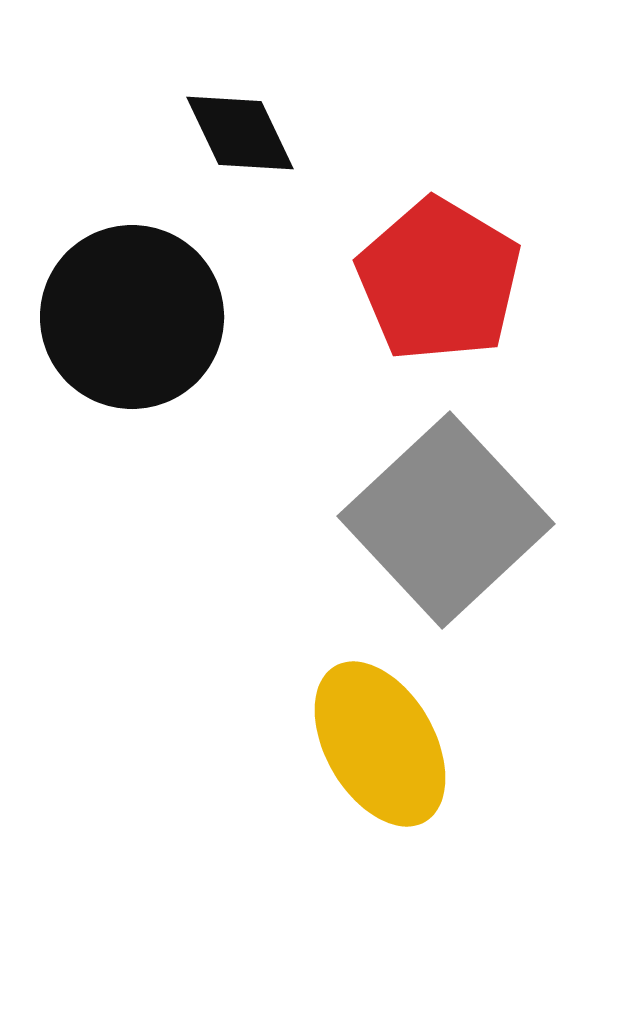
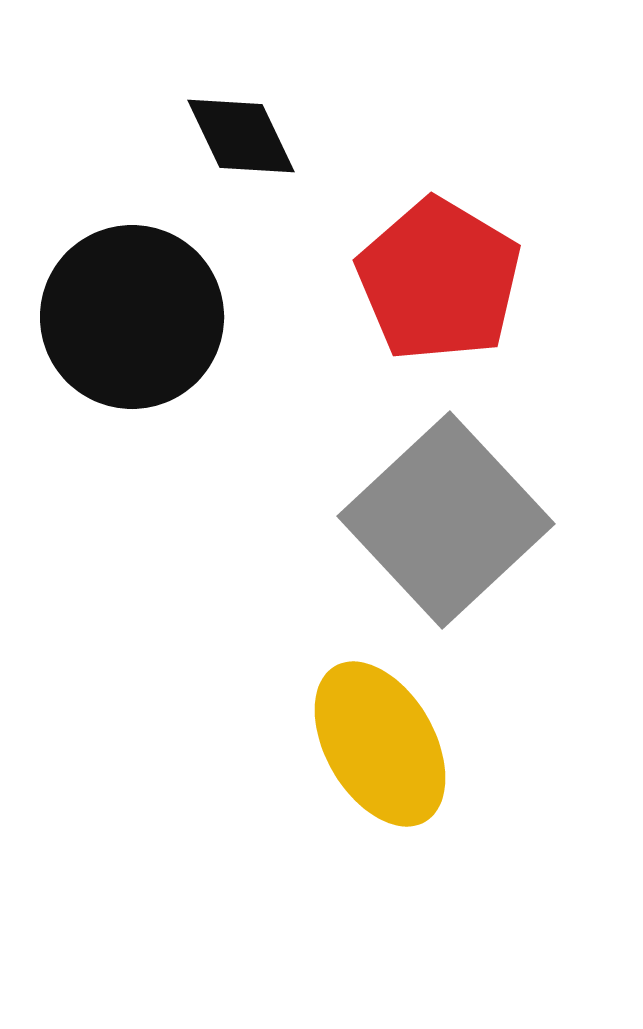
black diamond: moved 1 px right, 3 px down
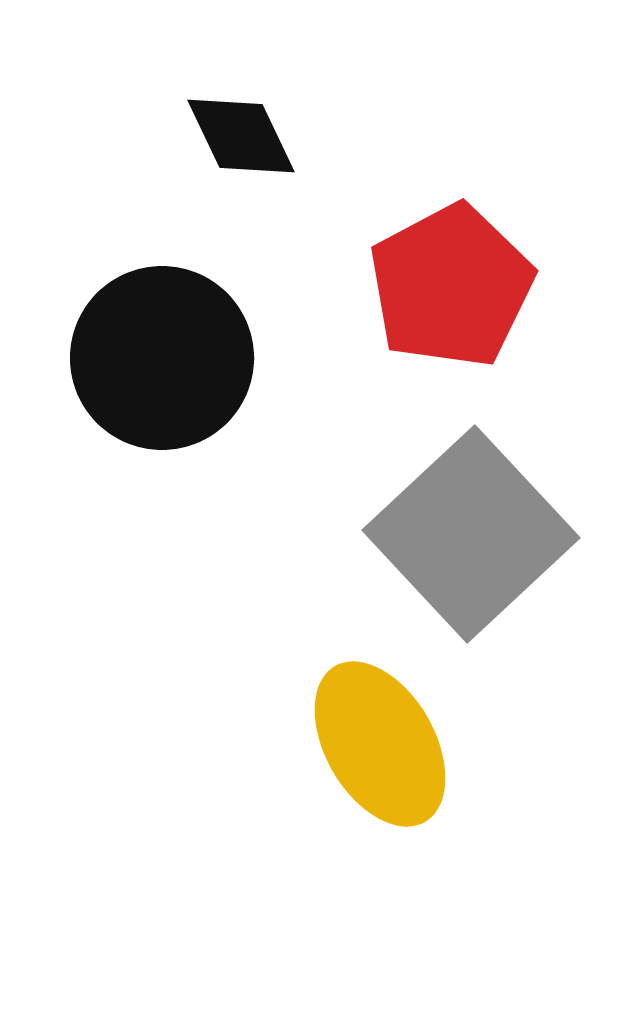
red pentagon: moved 12 px right, 6 px down; rotated 13 degrees clockwise
black circle: moved 30 px right, 41 px down
gray square: moved 25 px right, 14 px down
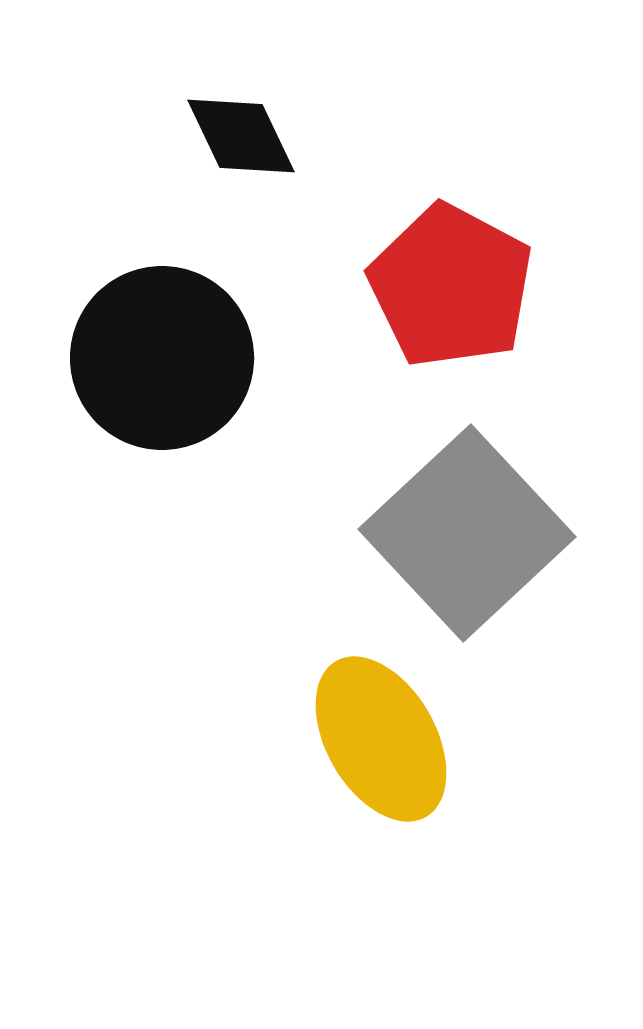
red pentagon: rotated 16 degrees counterclockwise
gray square: moved 4 px left, 1 px up
yellow ellipse: moved 1 px right, 5 px up
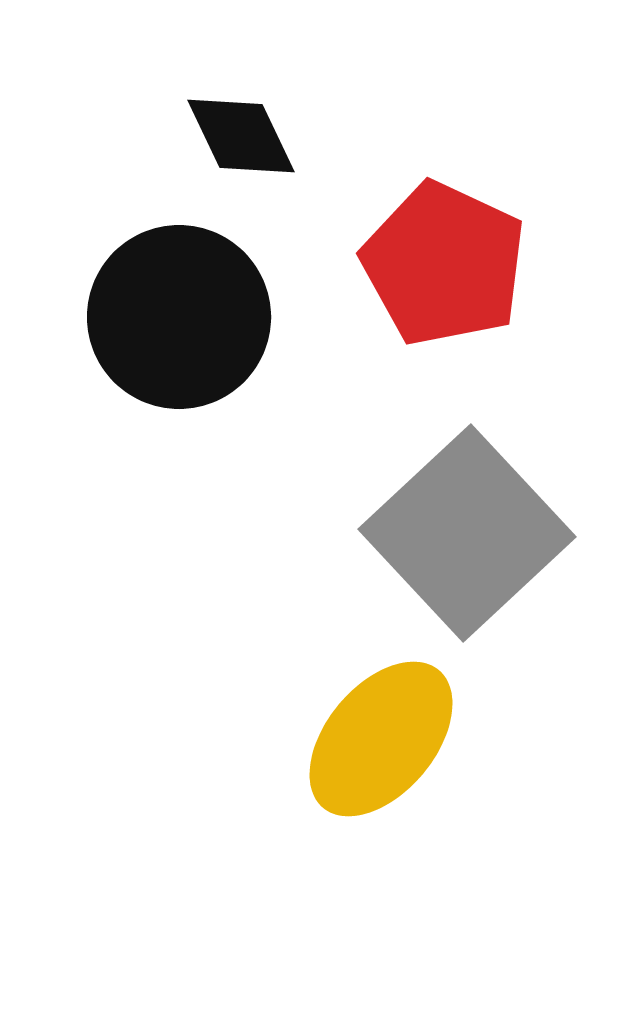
red pentagon: moved 7 px left, 22 px up; rotated 3 degrees counterclockwise
black circle: moved 17 px right, 41 px up
yellow ellipse: rotated 70 degrees clockwise
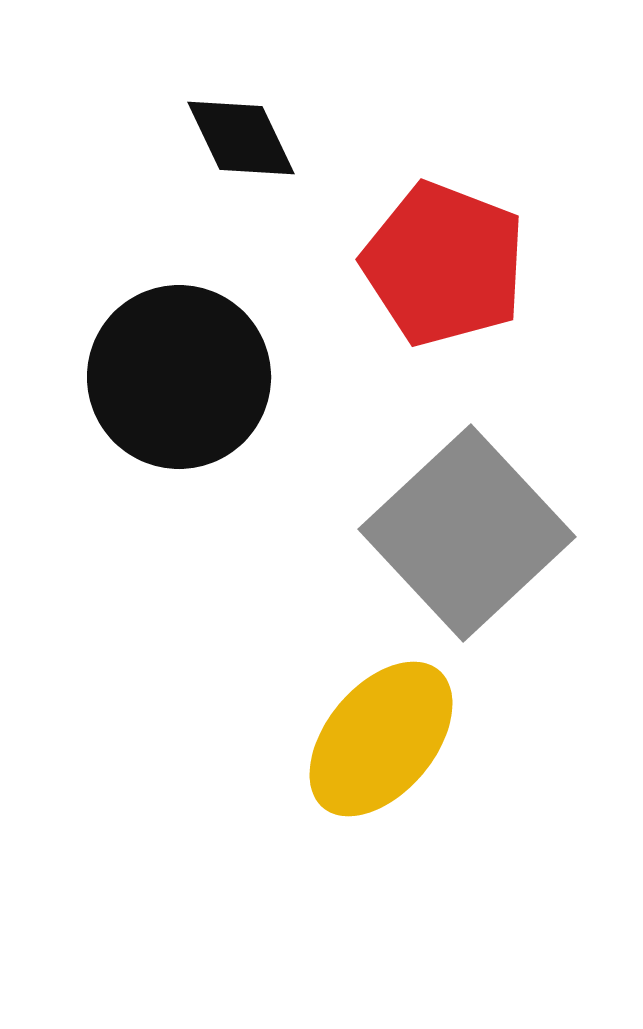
black diamond: moved 2 px down
red pentagon: rotated 4 degrees counterclockwise
black circle: moved 60 px down
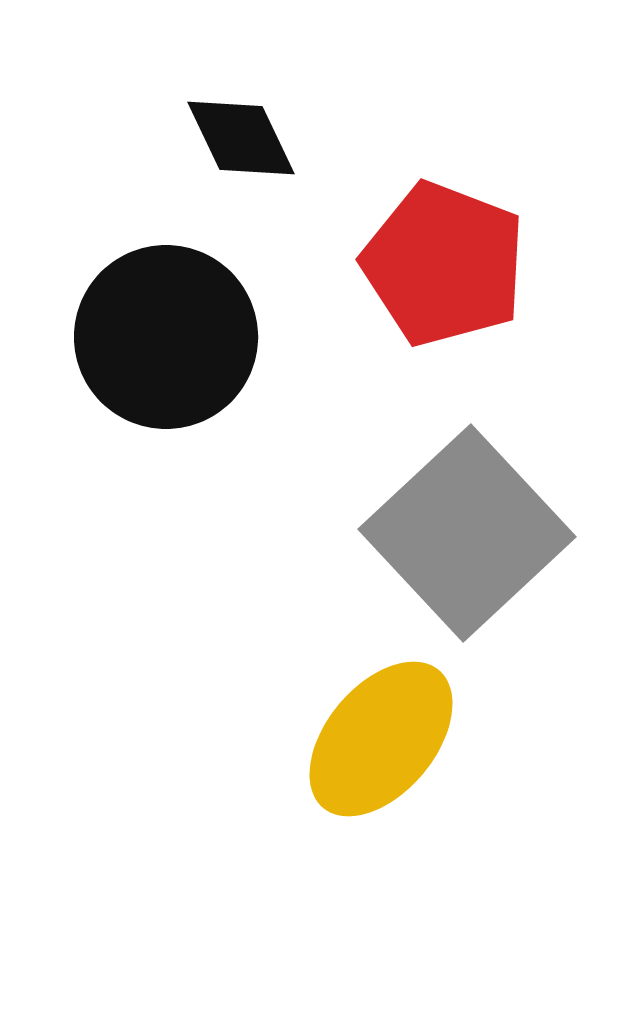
black circle: moved 13 px left, 40 px up
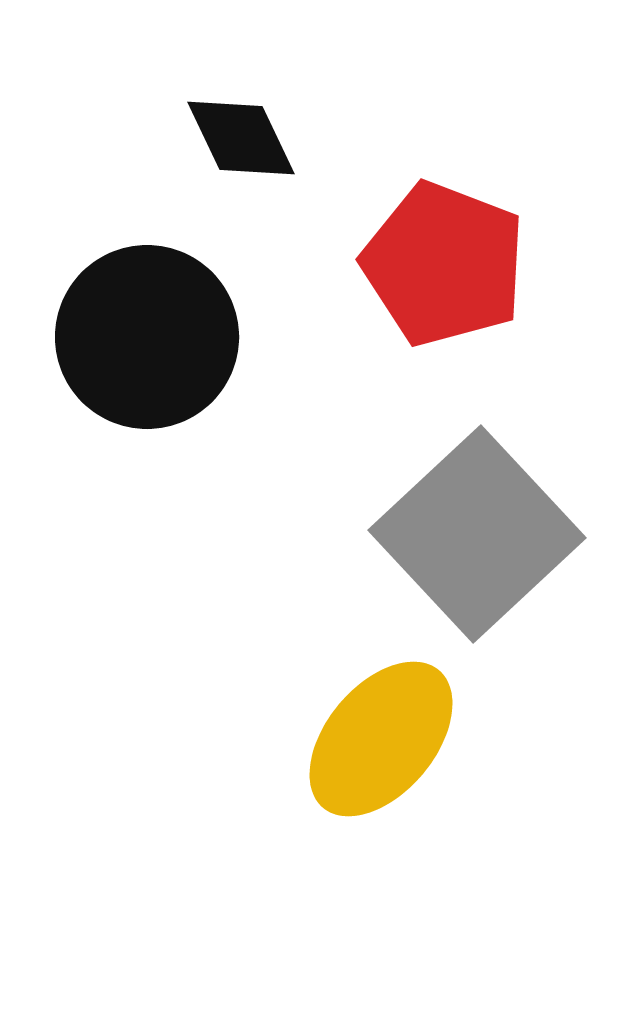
black circle: moved 19 px left
gray square: moved 10 px right, 1 px down
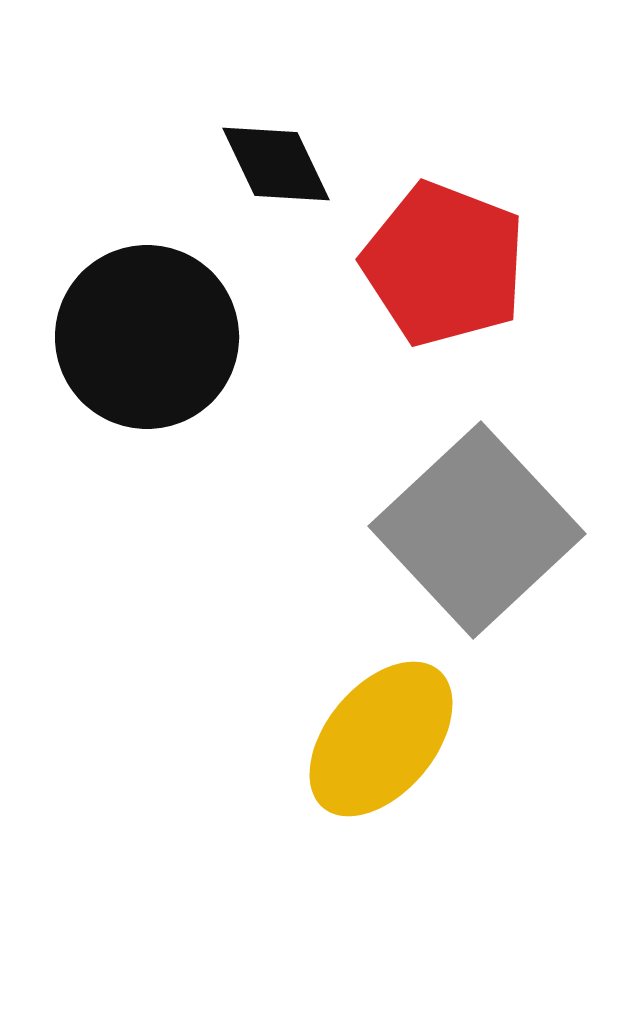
black diamond: moved 35 px right, 26 px down
gray square: moved 4 px up
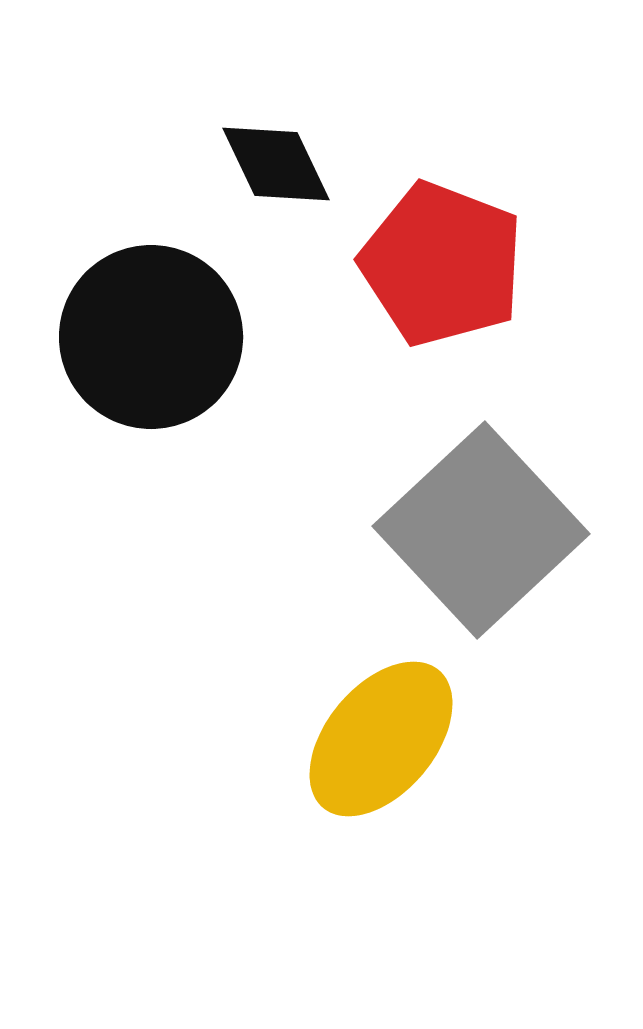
red pentagon: moved 2 px left
black circle: moved 4 px right
gray square: moved 4 px right
